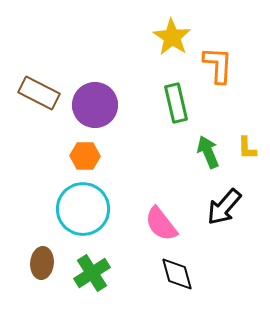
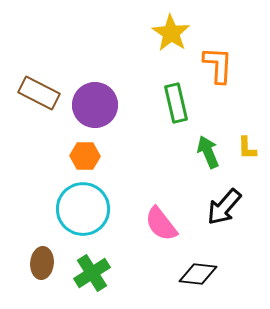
yellow star: moved 1 px left, 4 px up
black diamond: moved 21 px right; rotated 69 degrees counterclockwise
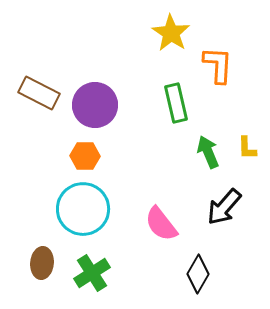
black diamond: rotated 66 degrees counterclockwise
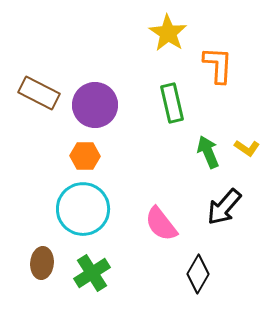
yellow star: moved 3 px left
green rectangle: moved 4 px left
yellow L-shape: rotated 55 degrees counterclockwise
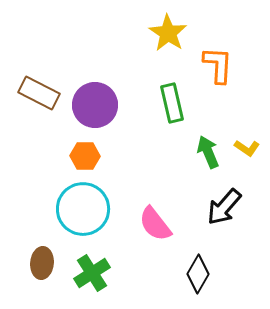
pink semicircle: moved 6 px left
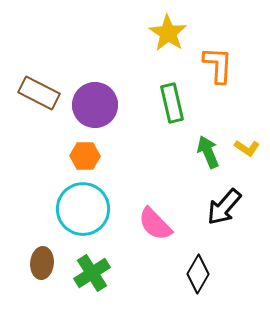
pink semicircle: rotated 6 degrees counterclockwise
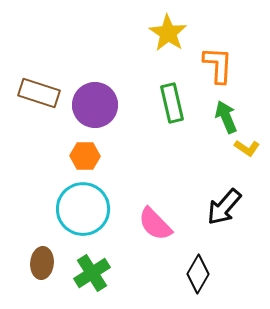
brown rectangle: rotated 9 degrees counterclockwise
green arrow: moved 18 px right, 35 px up
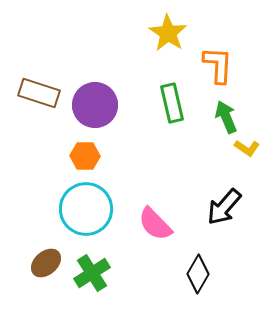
cyan circle: moved 3 px right
brown ellipse: moved 4 px right; rotated 44 degrees clockwise
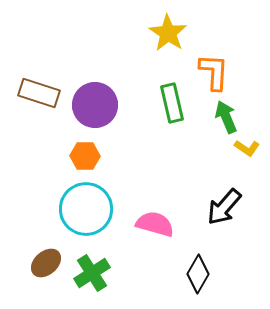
orange L-shape: moved 4 px left, 7 px down
pink semicircle: rotated 150 degrees clockwise
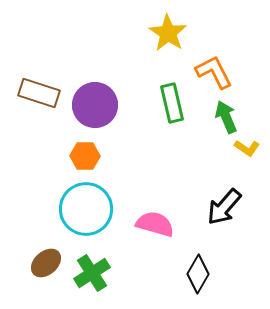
orange L-shape: rotated 30 degrees counterclockwise
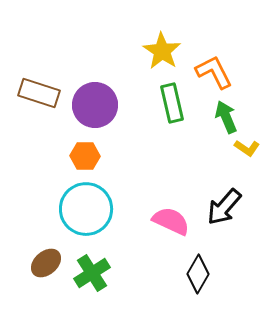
yellow star: moved 6 px left, 18 px down
pink semicircle: moved 16 px right, 3 px up; rotated 9 degrees clockwise
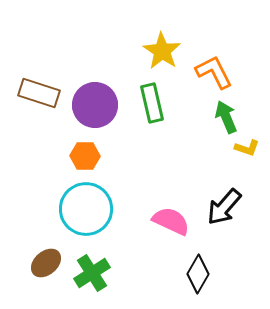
green rectangle: moved 20 px left
yellow L-shape: rotated 15 degrees counterclockwise
